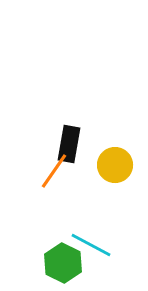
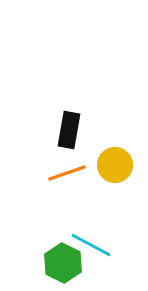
black rectangle: moved 14 px up
orange line: moved 13 px right, 2 px down; rotated 36 degrees clockwise
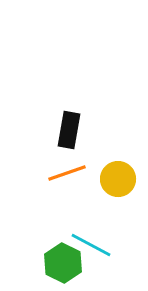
yellow circle: moved 3 px right, 14 px down
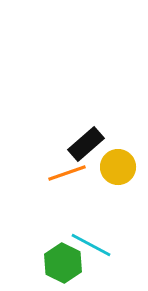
black rectangle: moved 17 px right, 14 px down; rotated 39 degrees clockwise
yellow circle: moved 12 px up
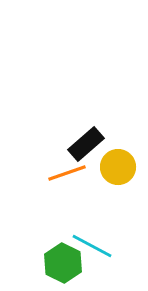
cyan line: moved 1 px right, 1 px down
